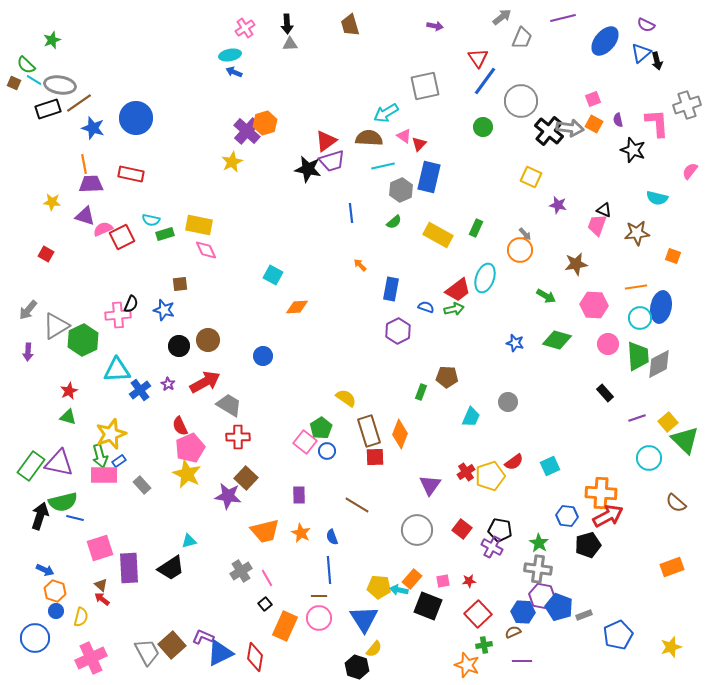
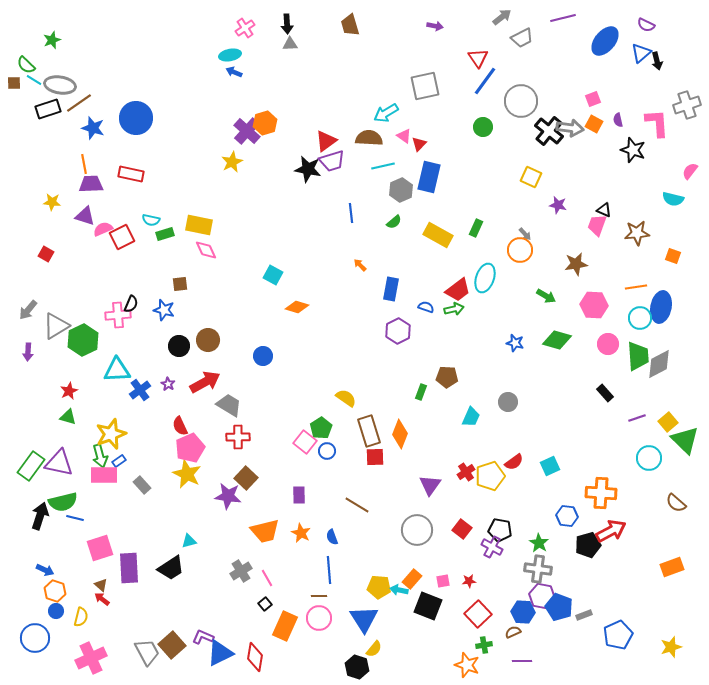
gray trapezoid at (522, 38): rotated 40 degrees clockwise
brown square at (14, 83): rotated 24 degrees counterclockwise
cyan semicircle at (657, 198): moved 16 px right, 1 px down
orange diamond at (297, 307): rotated 20 degrees clockwise
red arrow at (608, 516): moved 3 px right, 15 px down
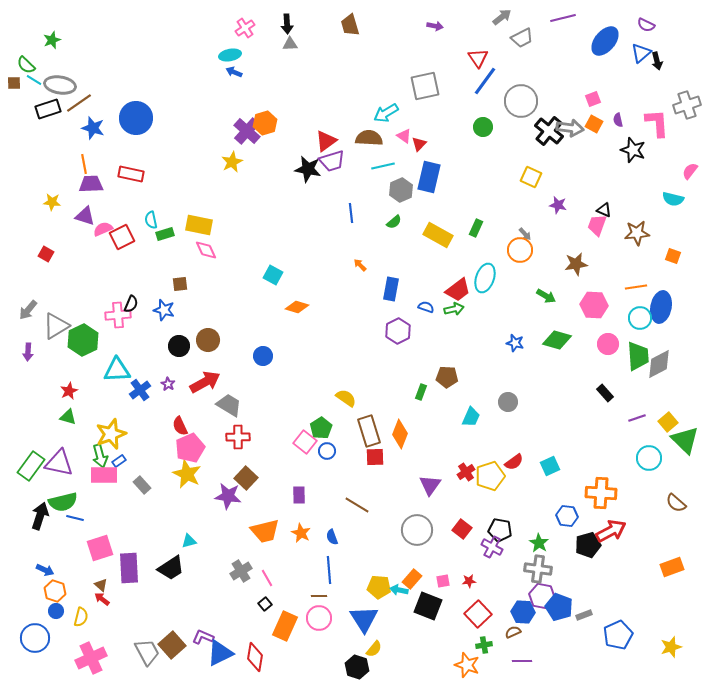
cyan semicircle at (151, 220): rotated 66 degrees clockwise
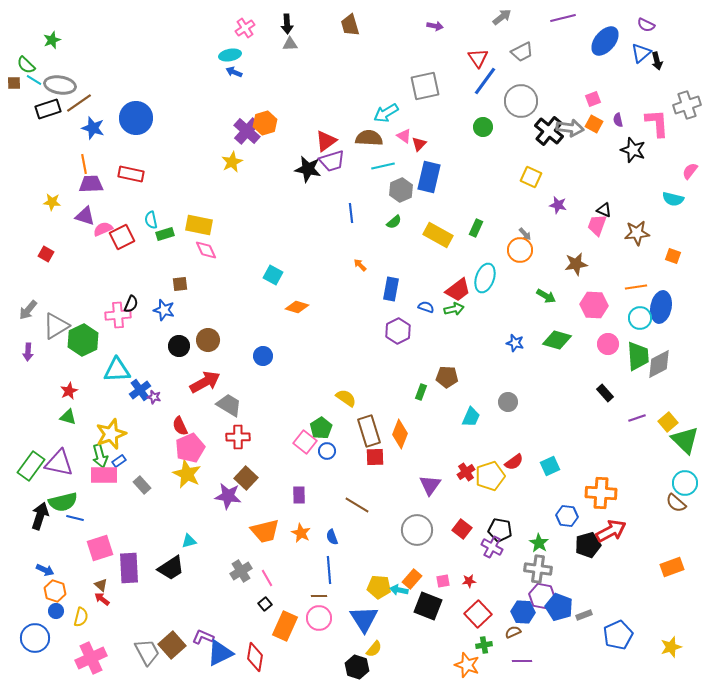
gray trapezoid at (522, 38): moved 14 px down
purple star at (168, 384): moved 14 px left, 13 px down; rotated 16 degrees counterclockwise
cyan circle at (649, 458): moved 36 px right, 25 px down
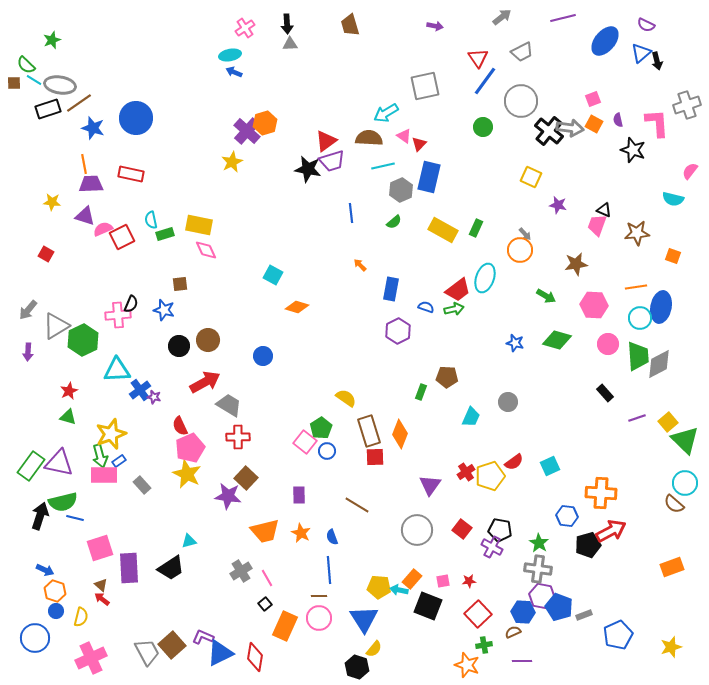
yellow rectangle at (438, 235): moved 5 px right, 5 px up
brown semicircle at (676, 503): moved 2 px left, 1 px down
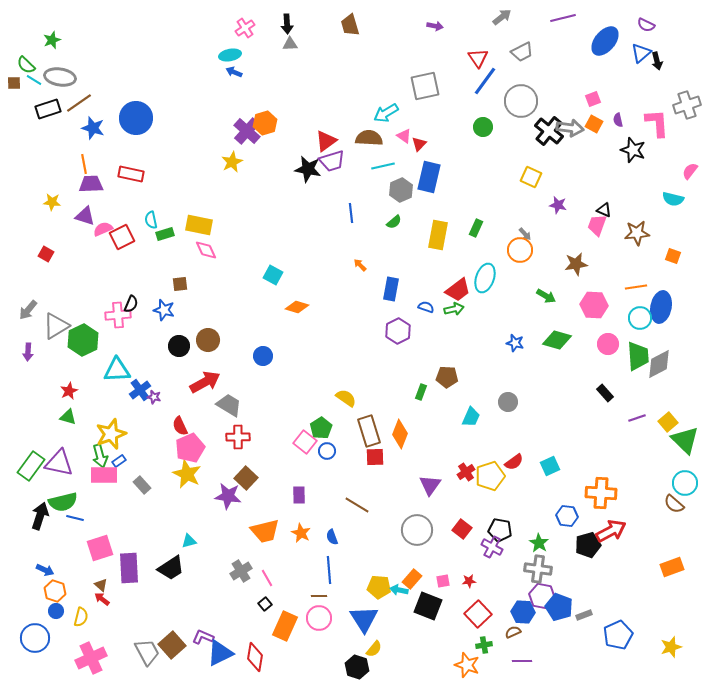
gray ellipse at (60, 85): moved 8 px up
yellow rectangle at (443, 230): moved 5 px left, 5 px down; rotated 72 degrees clockwise
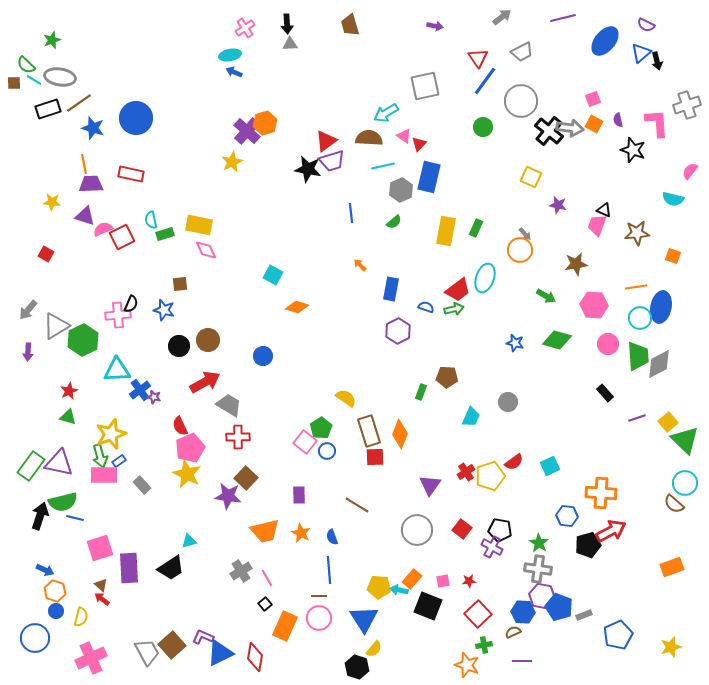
yellow rectangle at (438, 235): moved 8 px right, 4 px up
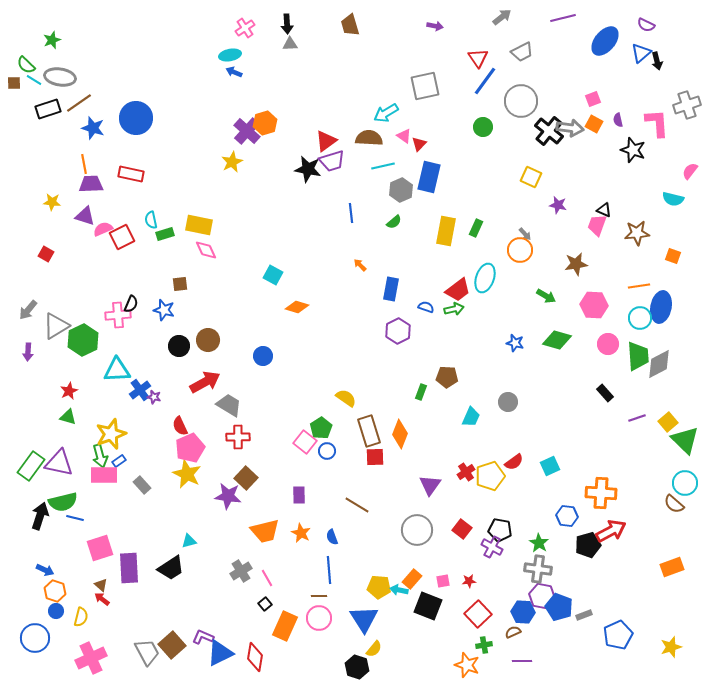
orange line at (636, 287): moved 3 px right, 1 px up
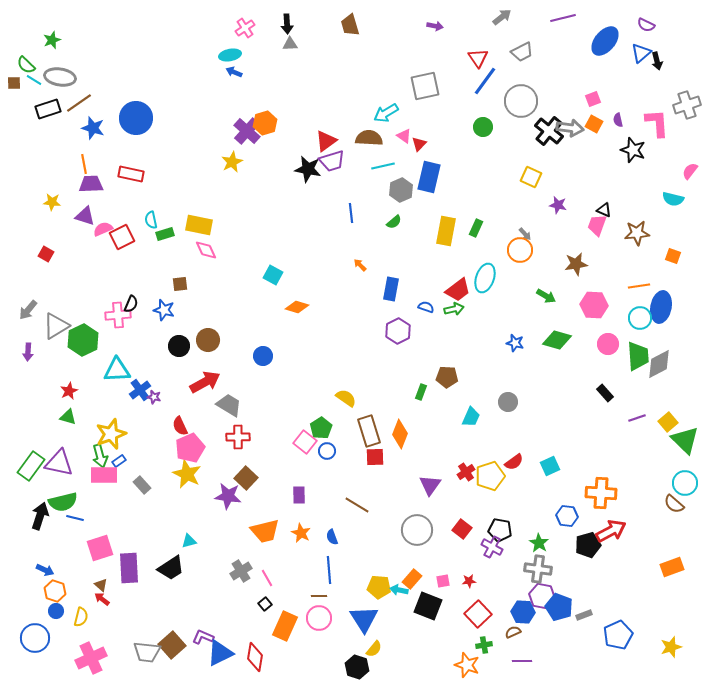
gray trapezoid at (147, 652): rotated 124 degrees clockwise
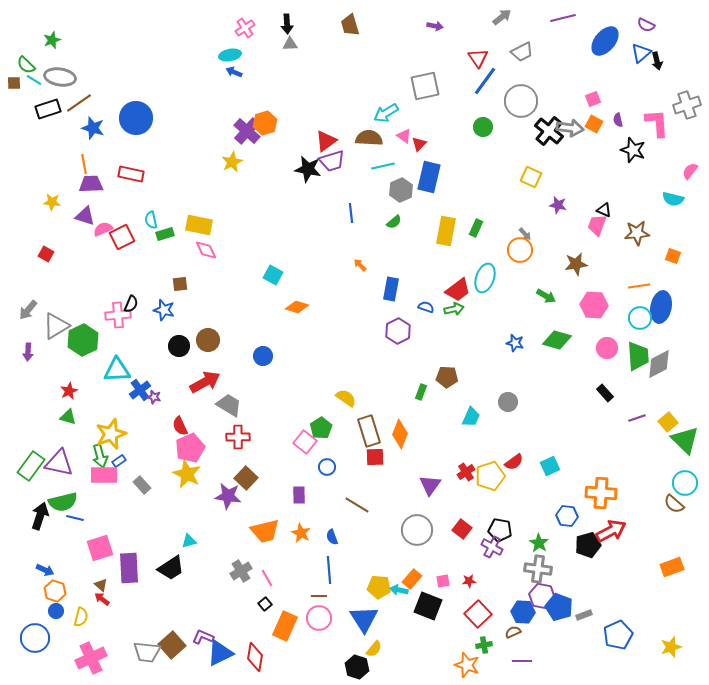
pink circle at (608, 344): moved 1 px left, 4 px down
blue circle at (327, 451): moved 16 px down
